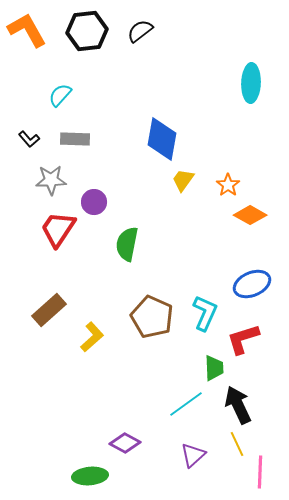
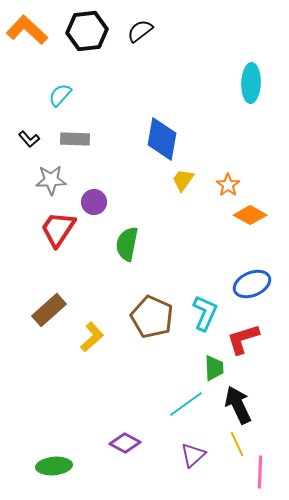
orange L-shape: rotated 18 degrees counterclockwise
green ellipse: moved 36 px left, 10 px up
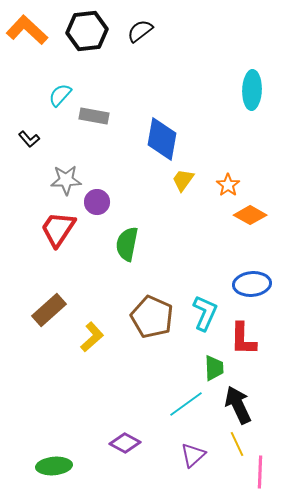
cyan ellipse: moved 1 px right, 7 px down
gray rectangle: moved 19 px right, 23 px up; rotated 8 degrees clockwise
gray star: moved 15 px right
purple circle: moved 3 px right
blue ellipse: rotated 18 degrees clockwise
red L-shape: rotated 72 degrees counterclockwise
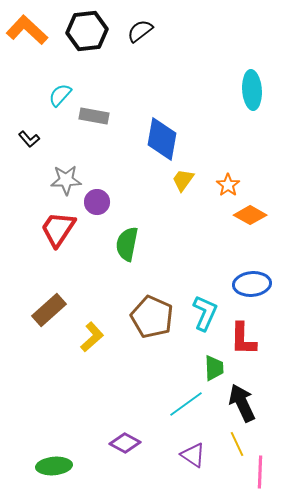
cyan ellipse: rotated 6 degrees counterclockwise
black arrow: moved 4 px right, 2 px up
purple triangle: rotated 44 degrees counterclockwise
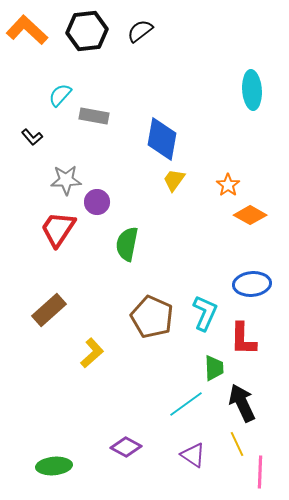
black L-shape: moved 3 px right, 2 px up
yellow trapezoid: moved 9 px left
yellow L-shape: moved 16 px down
purple diamond: moved 1 px right, 4 px down
